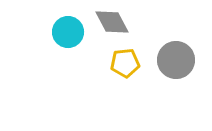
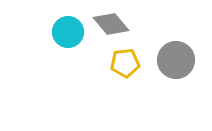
gray diamond: moved 1 px left, 2 px down; rotated 12 degrees counterclockwise
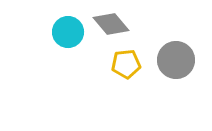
yellow pentagon: moved 1 px right, 1 px down
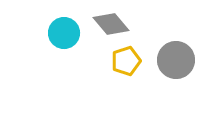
cyan circle: moved 4 px left, 1 px down
yellow pentagon: moved 3 px up; rotated 12 degrees counterclockwise
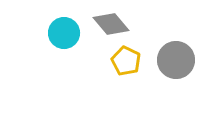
yellow pentagon: rotated 28 degrees counterclockwise
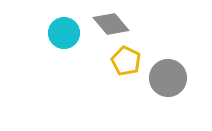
gray circle: moved 8 px left, 18 px down
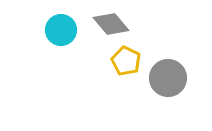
cyan circle: moved 3 px left, 3 px up
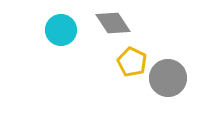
gray diamond: moved 2 px right, 1 px up; rotated 6 degrees clockwise
yellow pentagon: moved 6 px right, 1 px down
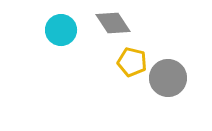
yellow pentagon: rotated 12 degrees counterclockwise
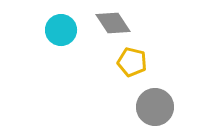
gray circle: moved 13 px left, 29 px down
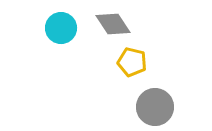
gray diamond: moved 1 px down
cyan circle: moved 2 px up
